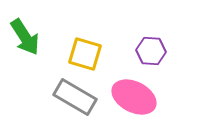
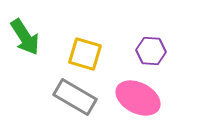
pink ellipse: moved 4 px right, 1 px down
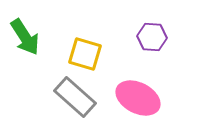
purple hexagon: moved 1 px right, 14 px up
gray rectangle: rotated 12 degrees clockwise
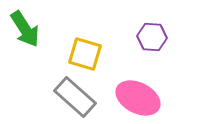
green arrow: moved 8 px up
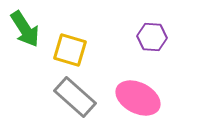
yellow square: moved 15 px left, 4 px up
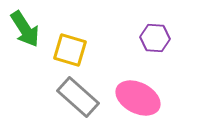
purple hexagon: moved 3 px right, 1 px down
gray rectangle: moved 3 px right
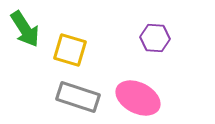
gray rectangle: rotated 24 degrees counterclockwise
